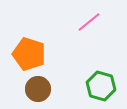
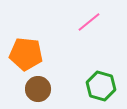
orange pentagon: moved 3 px left; rotated 12 degrees counterclockwise
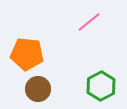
orange pentagon: moved 1 px right
green hexagon: rotated 16 degrees clockwise
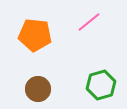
orange pentagon: moved 8 px right, 19 px up
green hexagon: moved 1 px up; rotated 12 degrees clockwise
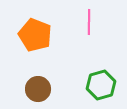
pink line: rotated 50 degrees counterclockwise
orange pentagon: rotated 16 degrees clockwise
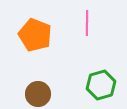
pink line: moved 2 px left, 1 px down
brown circle: moved 5 px down
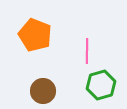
pink line: moved 28 px down
brown circle: moved 5 px right, 3 px up
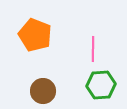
pink line: moved 6 px right, 2 px up
green hexagon: rotated 12 degrees clockwise
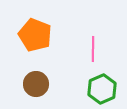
green hexagon: moved 1 px right, 4 px down; rotated 20 degrees counterclockwise
brown circle: moved 7 px left, 7 px up
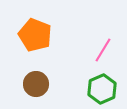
pink line: moved 10 px right, 1 px down; rotated 30 degrees clockwise
